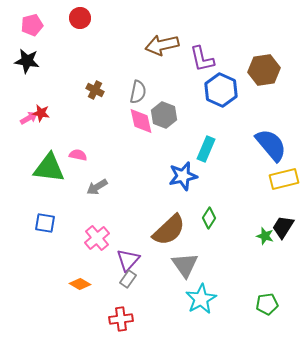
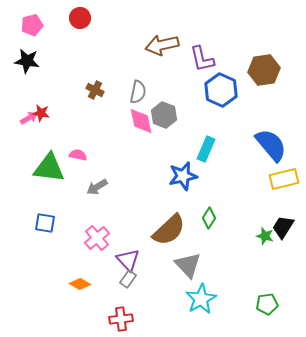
purple triangle: rotated 25 degrees counterclockwise
gray triangle: moved 3 px right; rotated 8 degrees counterclockwise
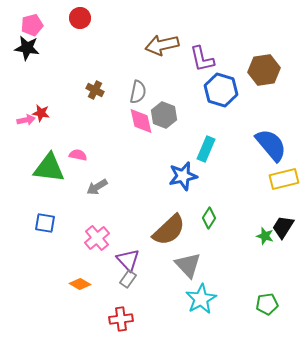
black star: moved 13 px up
blue hexagon: rotated 8 degrees counterclockwise
pink arrow: moved 3 px left, 2 px down; rotated 18 degrees clockwise
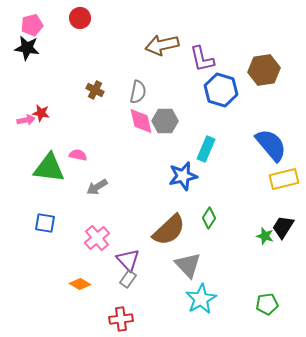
gray hexagon: moved 1 px right, 6 px down; rotated 20 degrees counterclockwise
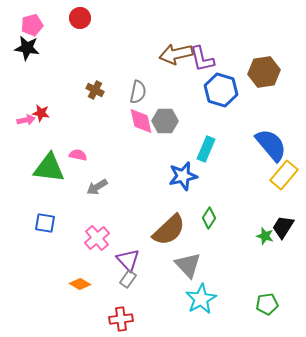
brown arrow: moved 14 px right, 9 px down
brown hexagon: moved 2 px down
yellow rectangle: moved 4 px up; rotated 36 degrees counterclockwise
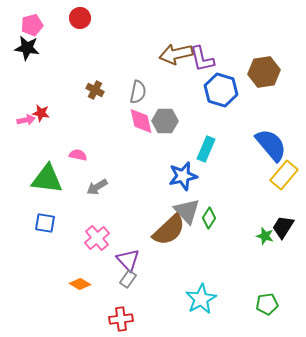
green triangle: moved 2 px left, 11 px down
gray triangle: moved 1 px left, 54 px up
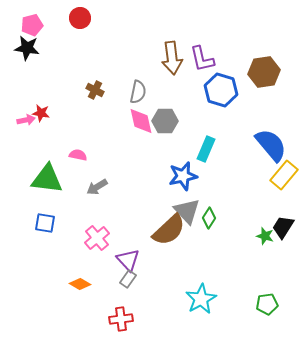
brown arrow: moved 4 px left, 4 px down; rotated 84 degrees counterclockwise
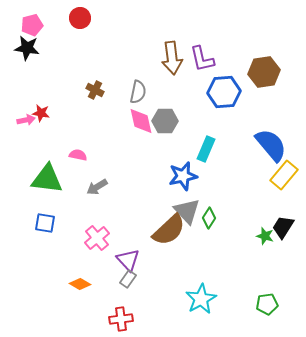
blue hexagon: moved 3 px right, 2 px down; rotated 20 degrees counterclockwise
